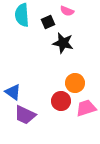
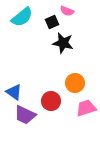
cyan semicircle: moved 2 px down; rotated 125 degrees counterclockwise
black square: moved 4 px right
blue triangle: moved 1 px right
red circle: moved 10 px left
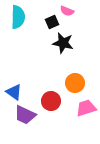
cyan semicircle: moved 4 px left; rotated 50 degrees counterclockwise
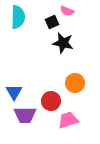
blue triangle: rotated 24 degrees clockwise
pink trapezoid: moved 18 px left, 12 px down
purple trapezoid: rotated 25 degrees counterclockwise
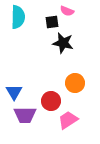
black square: rotated 16 degrees clockwise
pink trapezoid: rotated 15 degrees counterclockwise
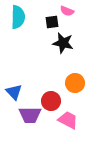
blue triangle: rotated 12 degrees counterclockwise
purple trapezoid: moved 5 px right
pink trapezoid: rotated 60 degrees clockwise
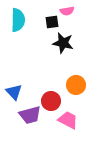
pink semicircle: rotated 32 degrees counterclockwise
cyan semicircle: moved 3 px down
orange circle: moved 1 px right, 2 px down
purple trapezoid: rotated 15 degrees counterclockwise
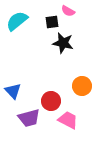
pink semicircle: moved 1 px right; rotated 40 degrees clockwise
cyan semicircle: moved 1 px left, 1 px down; rotated 130 degrees counterclockwise
orange circle: moved 6 px right, 1 px down
blue triangle: moved 1 px left, 1 px up
purple trapezoid: moved 1 px left, 3 px down
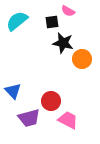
orange circle: moved 27 px up
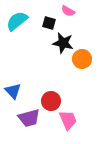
black square: moved 3 px left, 1 px down; rotated 24 degrees clockwise
pink trapezoid: rotated 40 degrees clockwise
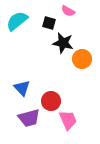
blue triangle: moved 9 px right, 3 px up
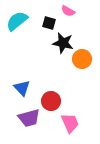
pink trapezoid: moved 2 px right, 3 px down
